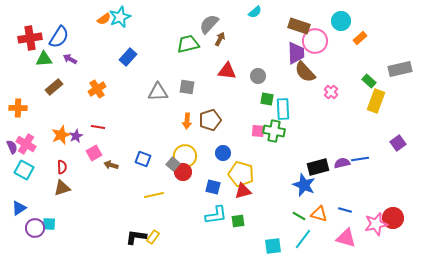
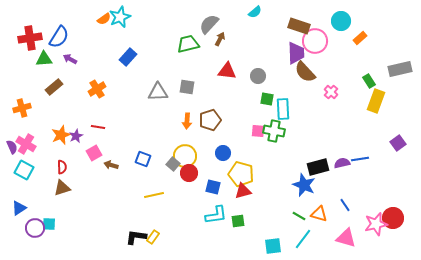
green rectangle at (369, 81): rotated 16 degrees clockwise
orange cross at (18, 108): moved 4 px right; rotated 18 degrees counterclockwise
red circle at (183, 172): moved 6 px right, 1 px down
blue line at (345, 210): moved 5 px up; rotated 40 degrees clockwise
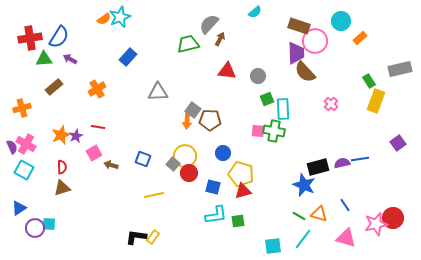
gray square at (187, 87): moved 6 px right, 23 px down; rotated 28 degrees clockwise
pink cross at (331, 92): moved 12 px down
green square at (267, 99): rotated 32 degrees counterclockwise
brown pentagon at (210, 120): rotated 20 degrees clockwise
